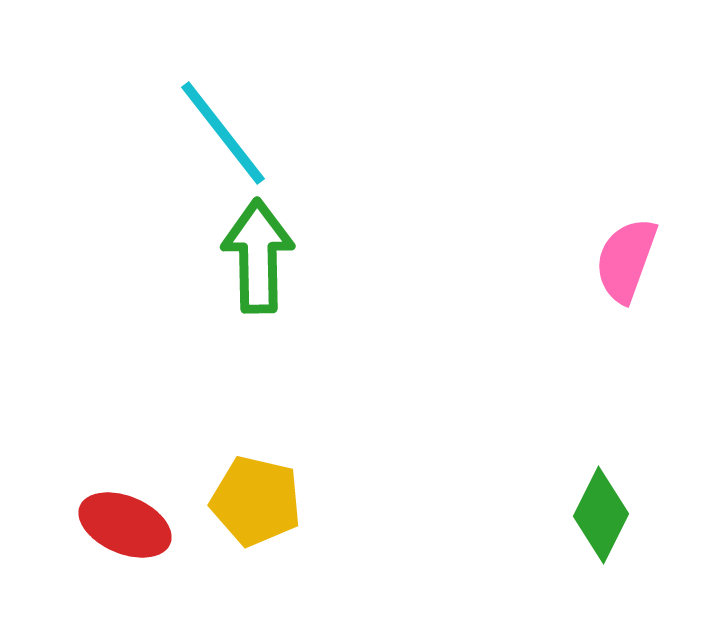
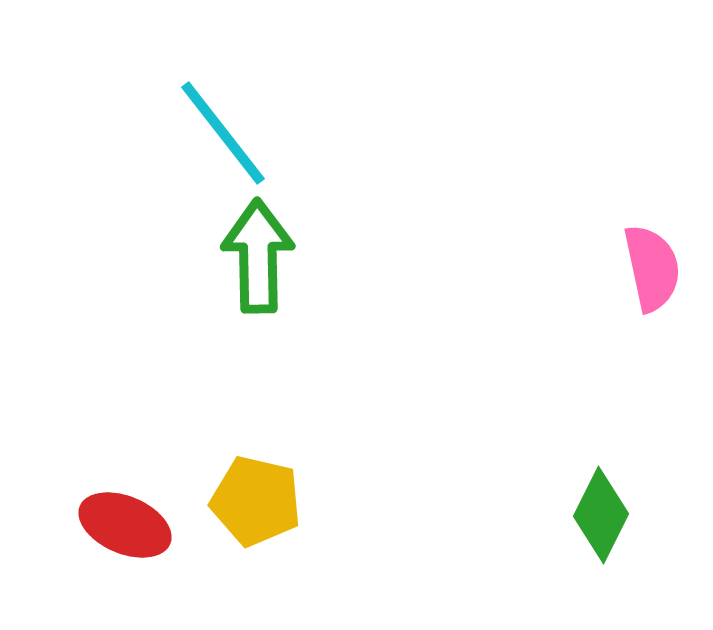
pink semicircle: moved 26 px right, 8 px down; rotated 148 degrees clockwise
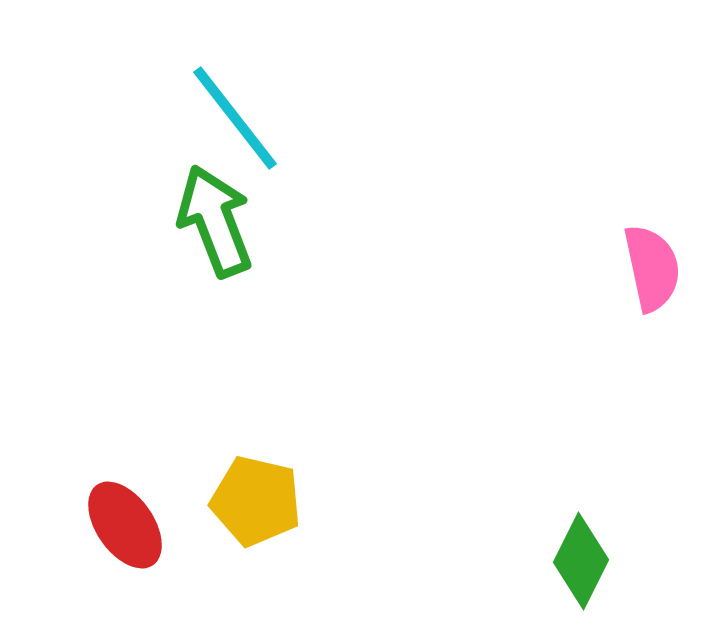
cyan line: moved 12 px right, 15 px up
green arrow: moved 43 px left, 35 px up; rotated 20 degrees counterclockwise
green diamond: moved 20 px left, 46 px down
red ellipse: rotated 32 degrees clockwise
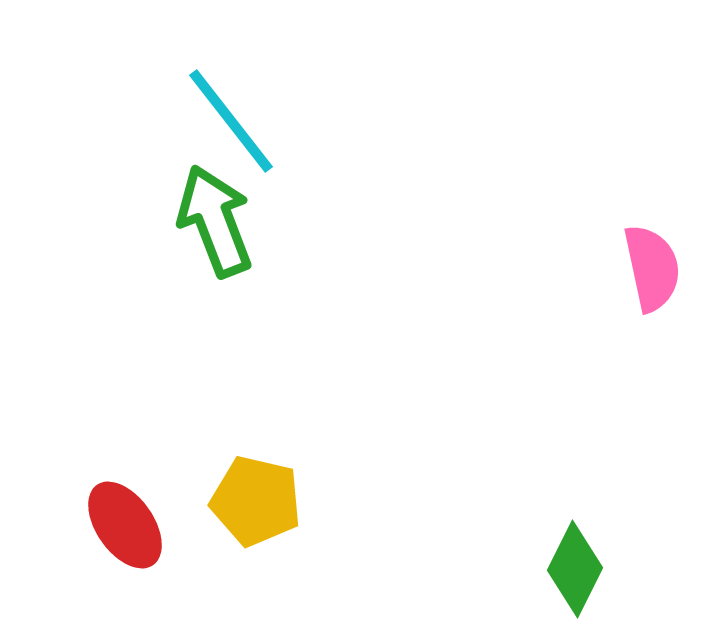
cyan line: moved 4 px left, 3 px down
green diamond: moved 6 px left, 8 px down
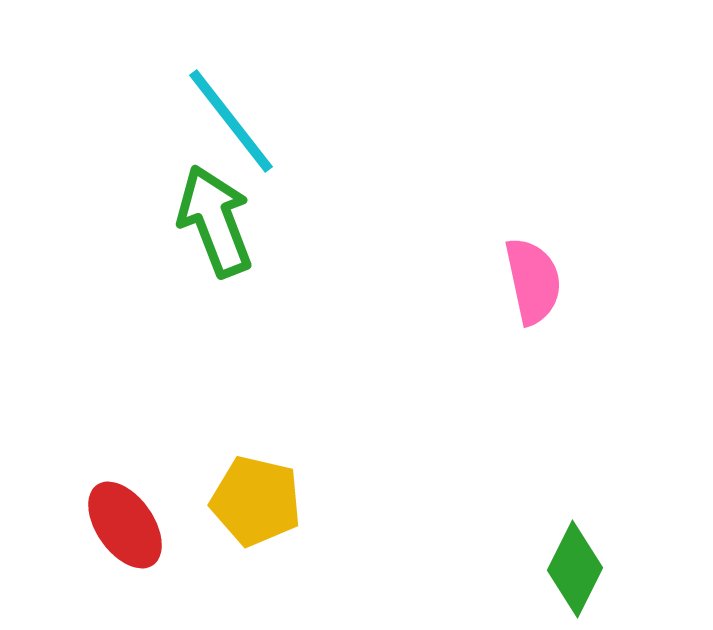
pink semicircle: moved 119 px left, 13 px down
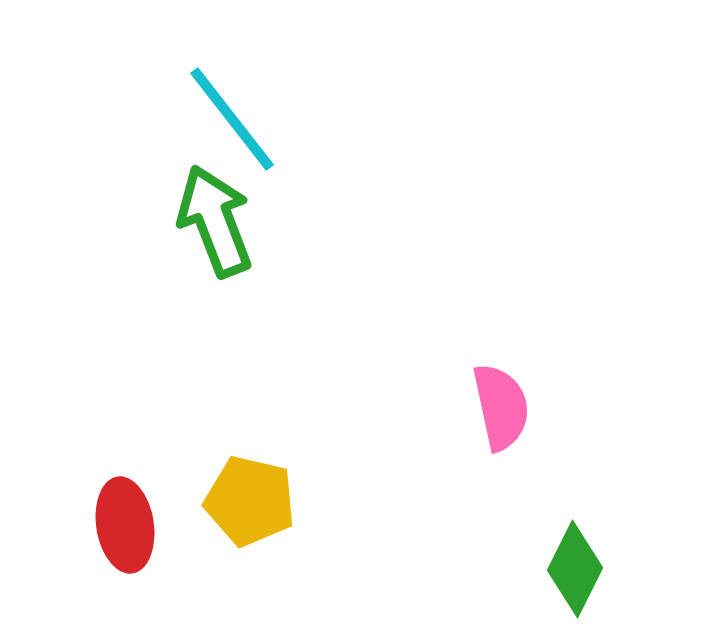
cyan line: moved 1 px right, 2 px up
pink semicircle: moved 32 px left, 126 px down
yellow pentagon: moved 6 px left
red ellipse: rotated 26 degrees clockwise
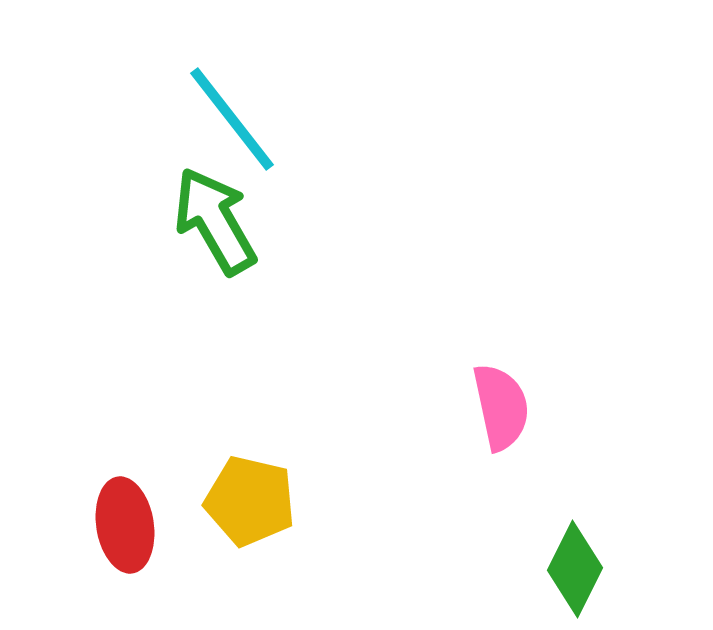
green arrow: rotated 9 degrees counterclockwise
